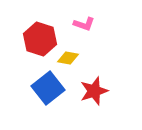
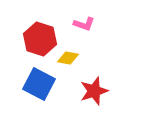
blue square: moved 9 px left, 4 px up; rotated 24 degrees counterclockwise
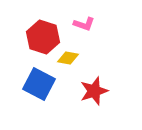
red hexagon: moved 3 px right, 2 px up
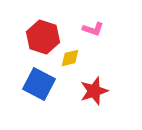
pink L-shape: moved 9 px right, 5 px down
yellow diamond: moved 2 px right; rotated 25 degrees counterclockwise
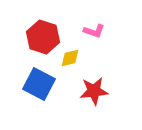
pink L-shape: moved 1 px right, 2 px down
red star: rotated 12 degrees clockwise
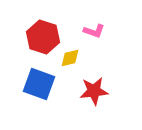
blue square: rotated 8 degrees counterclockwise
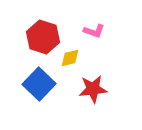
blue square: rotated 24 degrees clockwise
red star: moved 1 px left, 2 px up
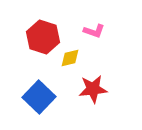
blue square: moved 13 px down
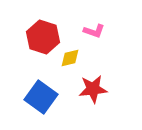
blue square: moved 2 px right; rotated 8 degrees counterclockwise
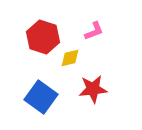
pink L-shape: rotated 40 degrees counterclockwise
